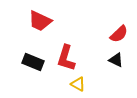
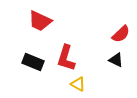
red semicircle: moved 2 px right
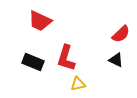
yellow triangle: rotated 42 degrees counterclockwise
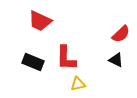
red L-shape: rotated 16 degrees counterclockwise
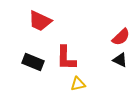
red semicircle: moved 3 px down
black triangle: moved 4 px right
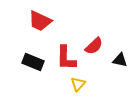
red semicircle: moved 27 px left, 9 px down
black triangle: rotated 14 degrees counterclockwise
yellow triangle: rotated 35 degrees counterclockwise
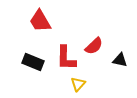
red trapezoid: rotated 35 degrees clockwise
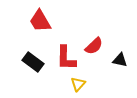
black rectangle: rotated 15 degrees clockwise
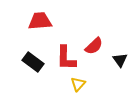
red trapezoid: rotated 115 degrees clockwise
black triangle: rotated 42 degrees clockwise
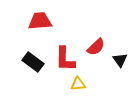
red semicircle: moved 2 px right, 1 px down
red L-shape: moved 1 px left, 1 px down
yellow triangle: rotated 42 degrees clockwise
